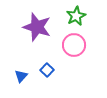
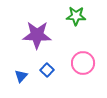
green star: rotated 30 degrees clockwise
purple star: moved 8 px down; rotated 16 degrees counterclockwise
pink circle: moved 9 px right, 18 px down
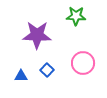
blue triangle: rotated 48 degrees clockwise
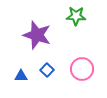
purple star: rotated 16 degrees clockwise
pink circle: moved 1 px left, 6 px down
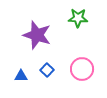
green star: moved 2 px right, 2 px down
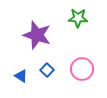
blue triangle: rotated 32 degrees clockwise
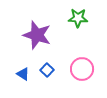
blue triangle: moved 2 px right, 2 px up
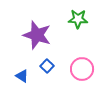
green star: moved 1 px down
blue square: moved 4 px up
blue triangle: moved 1 px left, 2 px down
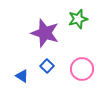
green star: rotated 18 degrees counterclockwise
purple star: moved 8 px right, 2 px up
